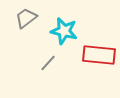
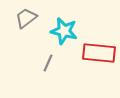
red rectangle: moved 2 px up
gray line: rotated 18 degrees counterclockwise
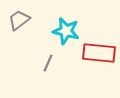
gray trapezoid: moved 7 px left, 2 px down
cyan star: moved 2 px right
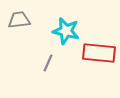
gray trapezoid: rotated 30 degrees clockwise
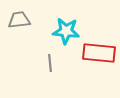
cyan star: rotated 8 degrees counterclockwise
gray line: moved 2 px right; rotated 30 degrees counterclockwise
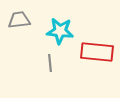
cyan star: moved 6 px left
red rectangle: moved 2 px left, 1 px up
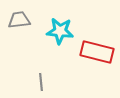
red rectangle: rotated 8 degrees clockwise
gray line: moved 9 px left, 19 px down
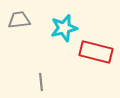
cyan star: moved 4 px right, 3 px up; rotated 20 degrees counterclockwise
red rectangle: moved 1 px left
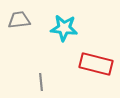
cyan star: rotated 20 degrees clockwise
red rectangle: moved 12 px down
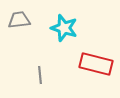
cyan star: rotated 12 degrees clockwise
gray line: moved 1 px left, 7 px up
